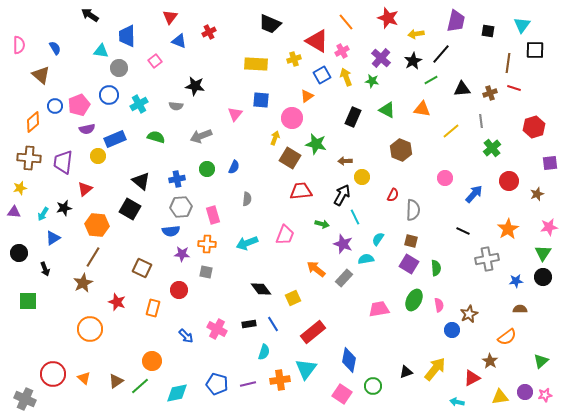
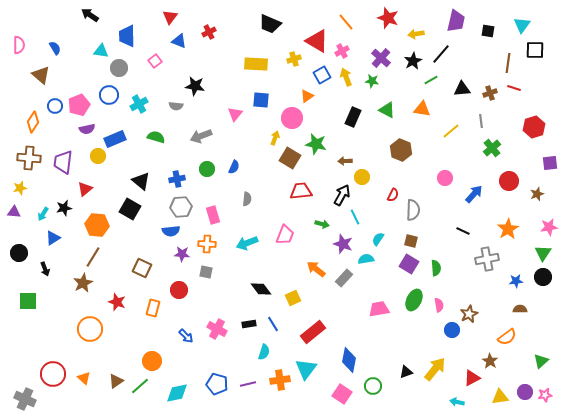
orange diamond at (33, 122): rotated 15 degrees counterclockwise
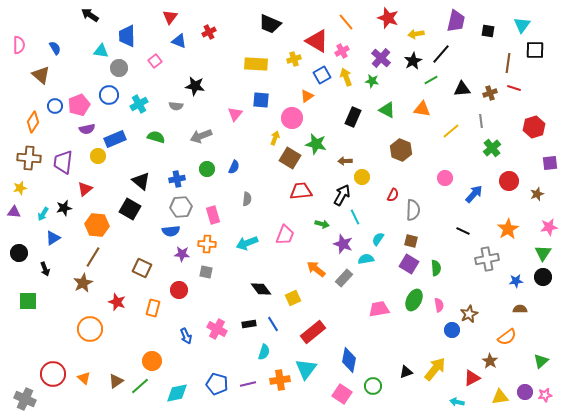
blue arrow at (186, 336): rotated 21 degrees clockwise
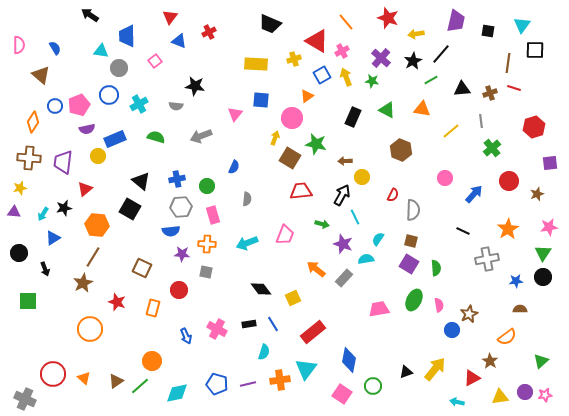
green circle at (207, 169): moved 17 px down
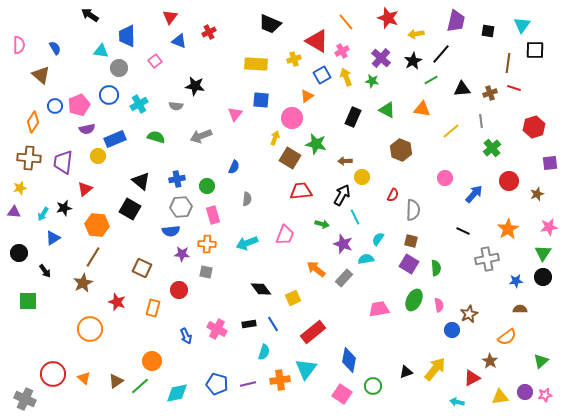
black arrow at (45, 269): moved 2 px down; rotated 16 degrees counterclockwise
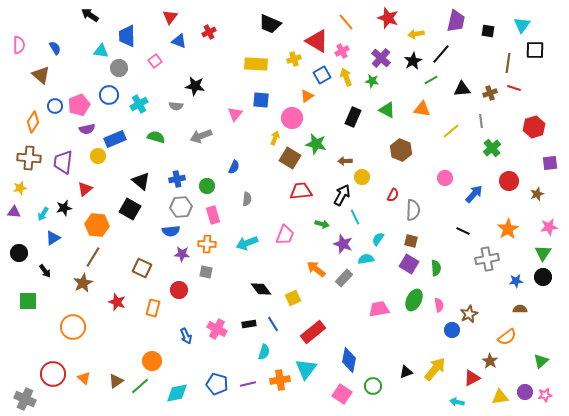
orange circle at (90, 329): moved 17 px left, 2 px up
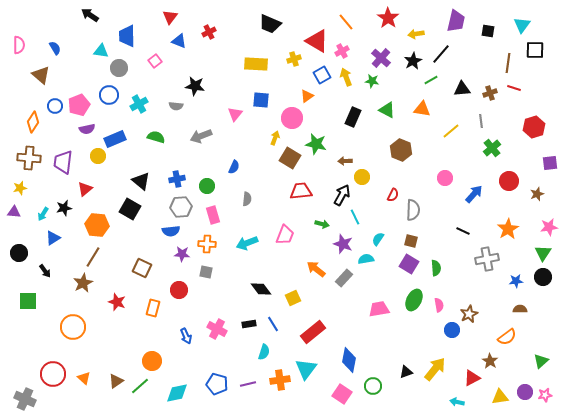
red star at (388, 18): rotated 15 degrees clockwise
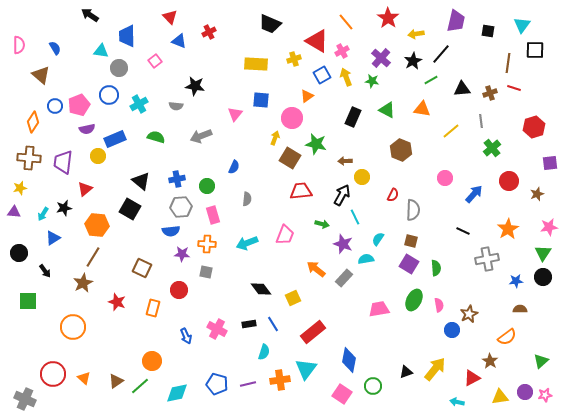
red triangle at (170, 17): rotated 21 degrees counterclockwise
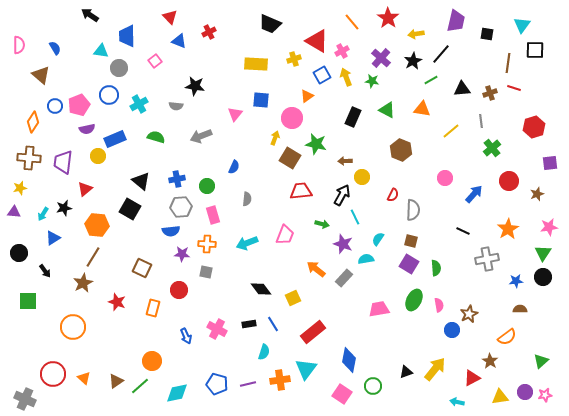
orange line at (346, 22): moved 6 px right
black square at (488, 31): moved 1 px left, 3 px down
